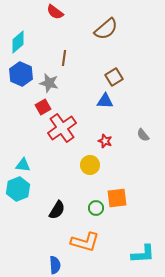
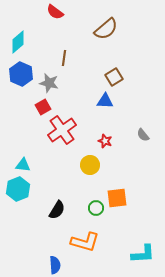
red cross: moved 2 px down
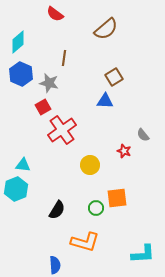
red semicircle: moved 2 px down
red star: moved 19 px right, 10 px down
cyan hexagon: moved 2 px left
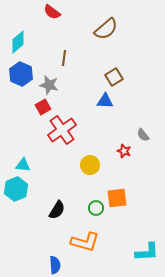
red semicircle: moved 3 px left, 2 px up
gray star: moved 2 px down
cyan L-shape: moved 4 px right, 2 px up
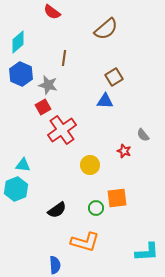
gray star: moved 1 px left
black semicircle: rotated 24 degrees clockwise
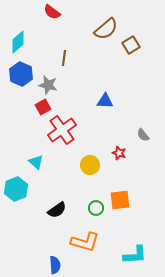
brown square: moved 17 px right, 32 px up
red star: moved 5 px left, 2 px down
cyan triangle: moved 13 px right, 3 px up; rotated 35 degrees clockwise
orange square: moved 3 px right, 2 px down
cyan L-shape: moved 12 px left, 3 px down
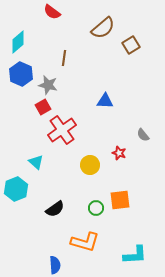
brown semicircle: moved 3 px left, 1 px up
black semicircle: moved 2 px left, 1 px up
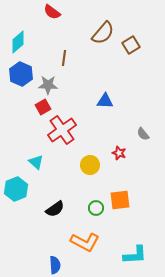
brown semicircle: moved 5 px down; rotated 10 degrees counterclockwise
gray star: rotated 12 degrees counterclockwise
gray semicircle: moved 1 px up
orange L-shape: rotated 12 degrees clockwise
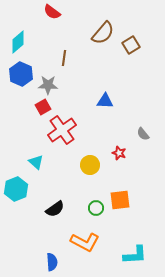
blue semicircle: moved 3 px left, 3 px up
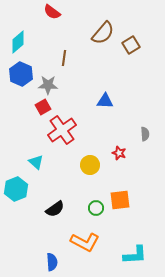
gray semicircle: moved 2 px right; rotated 144 degrees counterclockwise
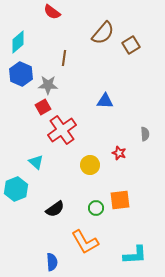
orange L-shape: rotated 32 degrees clockwise
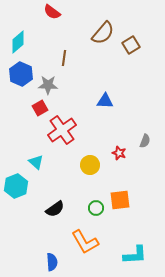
red square: moved 3 px left, 1 px down
gray semicircle: moved 7 px down; rotated 24 degrees clockwise
cyan hexagon: moved 3 px up
